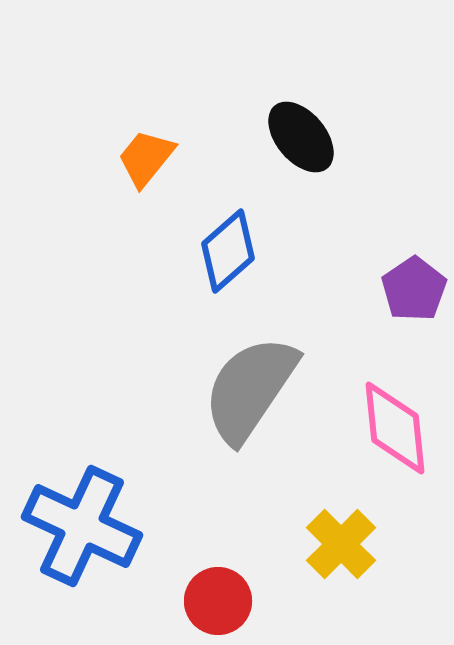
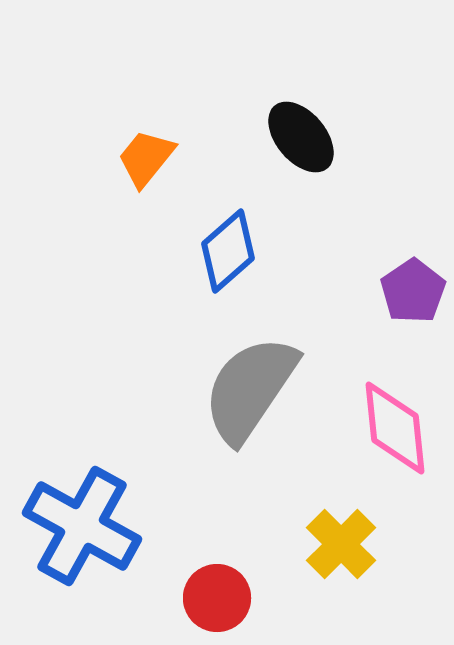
purple pentagon: moved 1 px left, 2 px down
blue cross: rotated 4 degrees clockwise
red circle: moved 1 px left, 3 px up
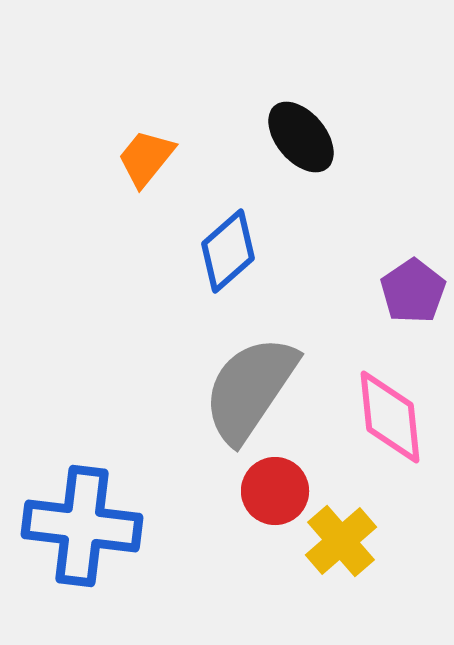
pink diamond: moved 5 px left, 11 px up
blue cross: rotated 22 degrees counterclockwise
yellow cross: moved 3 px up; rotated 4 degrees clockwise
red circle: moved 58 px right, 107 px up
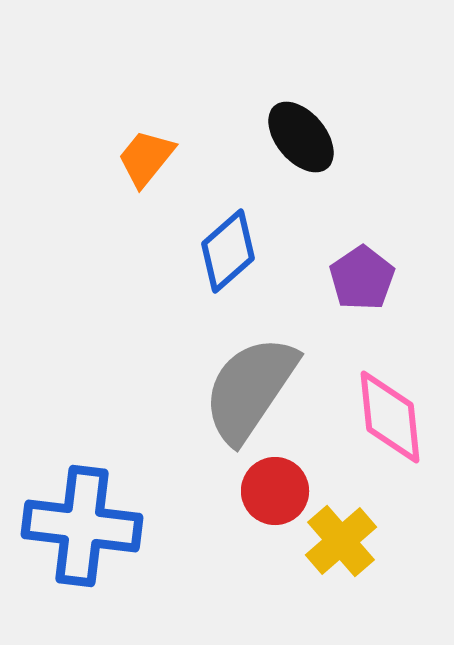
purple pentagon: moved 51 px left, 13 px up
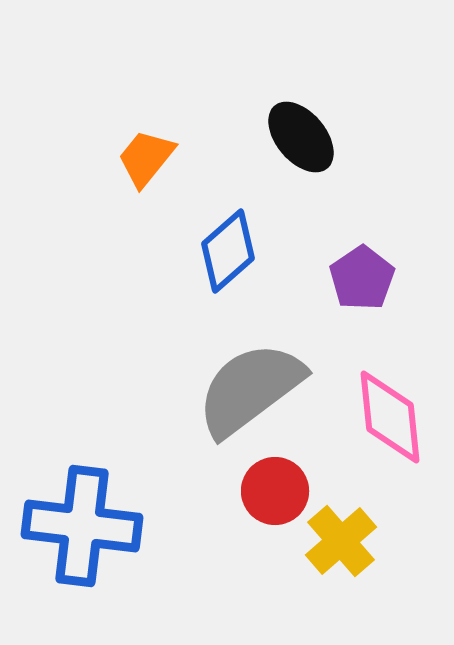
gray semicircle: rotated 19 degrees clockwise
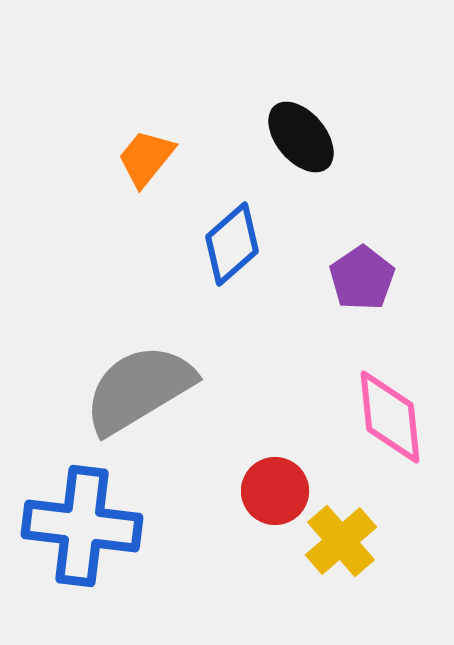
blue diamond: moved 4 px right, 7 px up
gray semicircle: moved 111 px left; rotated 6 degrees clockwise
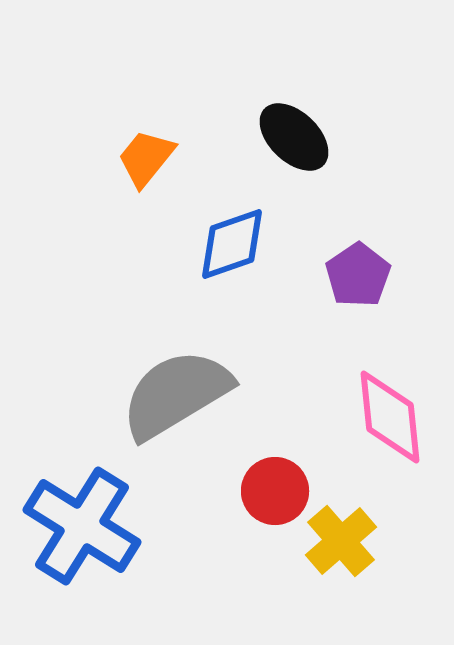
black ellipse: moved 7 px left; rotated 6 degrees counterclockwise
blue diamond: rotated 22 degrees clockwise
purple pentagon: moved 4 px left, 3 px up
gray semicircle: moved 37 px right, 5 px down
blue cross: rotated 25 degrees clockwise
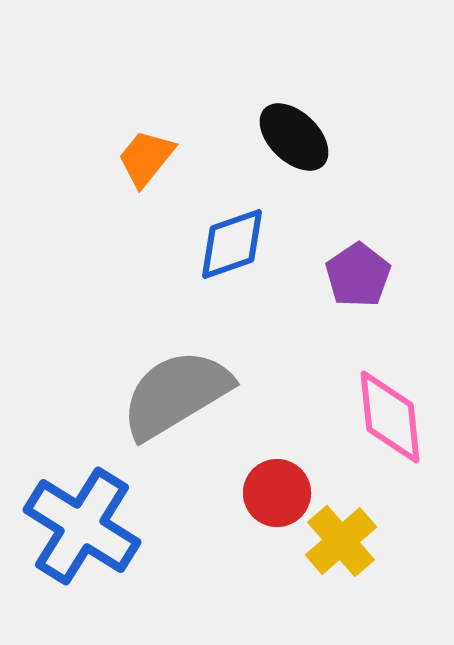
red circle: moved 2 px right, 2 px down
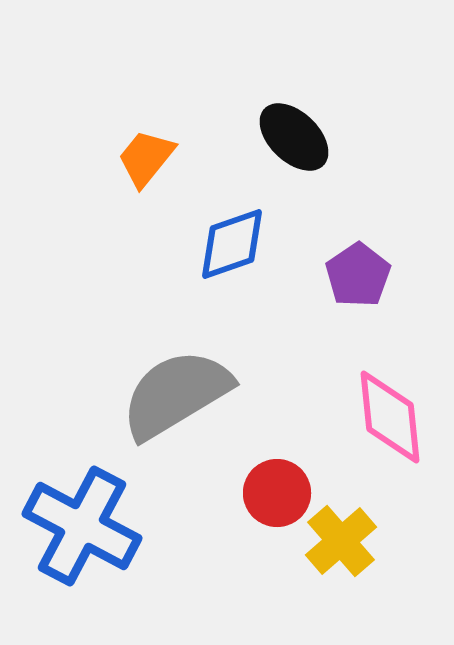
blue cross: rotated 4 degrees counterclockwise
